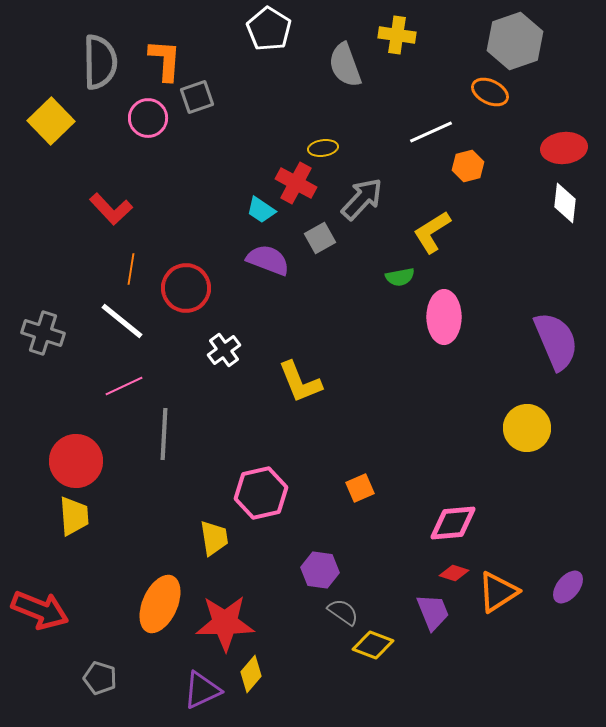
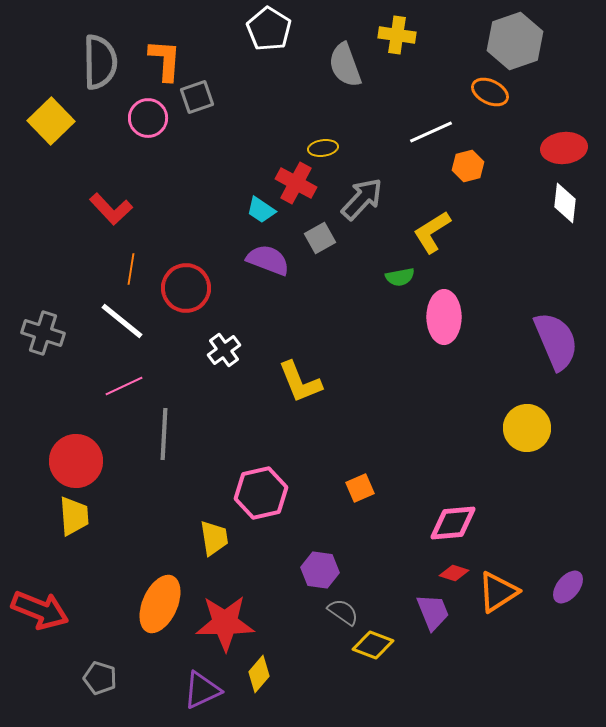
yellow diamond at (251, 674): moved 8 px right
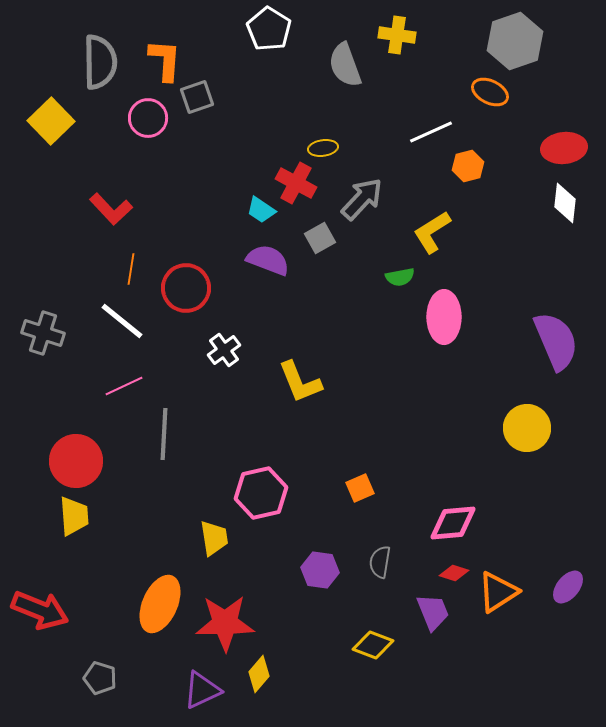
gray semicircle at (343, 612): moved 37 px right, 50 px up; rotated 116 degrees counterclockwise
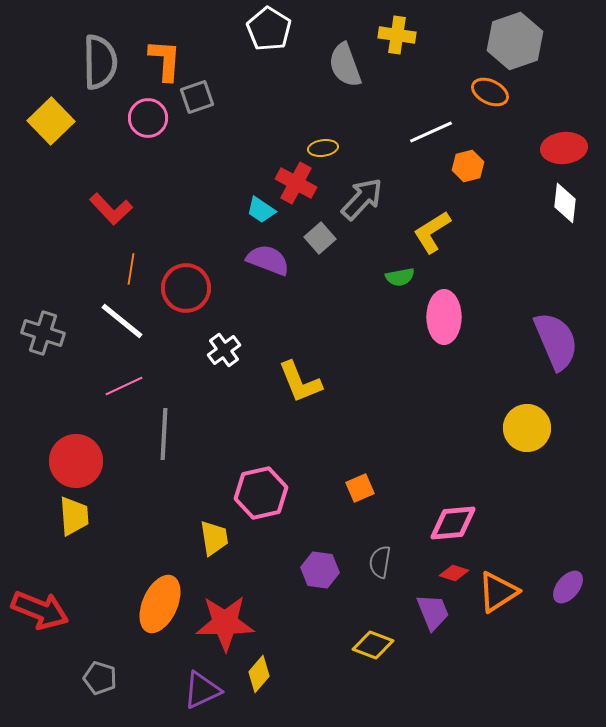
gray square at (320, 238): rotated 12 degrees counterclockwise
